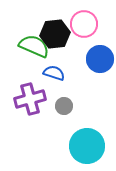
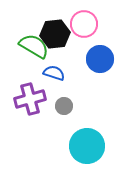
green semicircle: rotated 8 degrees clockwise
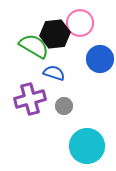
pink circle: moved 4 px left, 1 px up
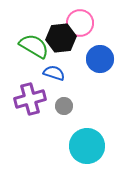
black hexagon: moved 6 px right, 4 px down
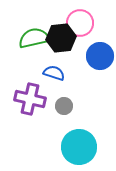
green semicircle: moved 8 px up; rotated 44 degrees counterclockwise
blue circle: moved 3 px up
purple cross: rotated 28 degrees clockwise
cyan circle: moved 8 px left, 1 px down
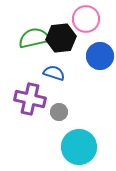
pink circle: moved 6 px right, 4 px up
gray circle: moved 5 px left, 6 px down
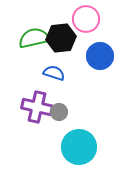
purple cross: moved 7 px right, 8 px down
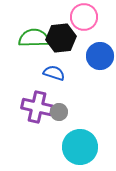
pink circle: moved 2 px left, 2 px up
green semicircle: rotated 12 degrees clockwise
cyan circle: moved 1 px right
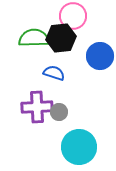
pink circle: moved 11 px left, 1 px up
purple cross: rotated 16 degrees counterclockwise
cyan circle: moved 1 px left
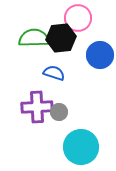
pink circle: moved 5 px right, 2 px down
blue circle: moved 1 px up
cyan circle: moved 2 px right
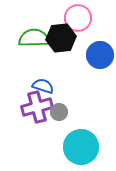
blue semicircle: moved 11 px left, 13 px down
purple cross: rotated 12 degrees counterclockwise
